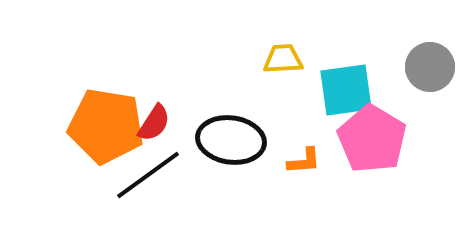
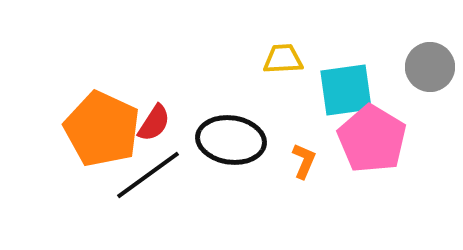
orange pentagon: moved 4 px left, 3 px down; rotated 16 degrees clockwise
orange L-shape: rotated 63 degrees counterclockwise
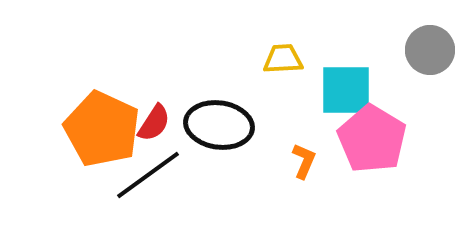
gray circle: moved 17 px up
cyan square: rotated 8 degrees clockwise
black ellipse: moved 12 px left, 15 px up
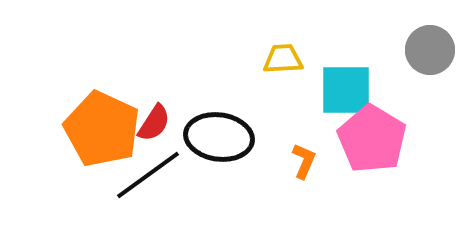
black ellipse: moved 12 px down
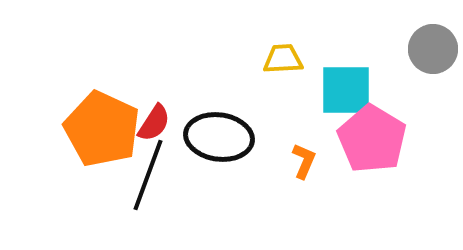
gray circle: moved 3 px right, 1 px up
black line: rotated 34 degrees counterclockwise
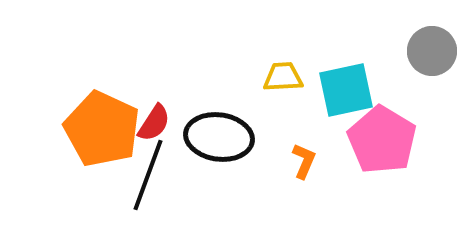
gray circle: moved 1 px left, 2 px down
yellow trapezoid: moved 18 px down
cyan square: rotated 12 degrees counterclockwise
pink pentagon: moved 10 px right, 1 px down
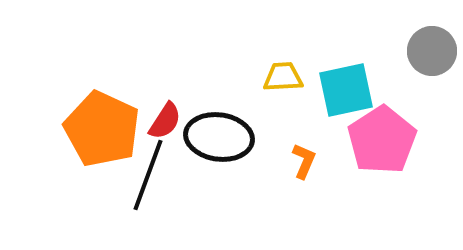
red semicircle: moved 11 px right, 2 px up
pink pentagon: rotated 8 degrees clockwise
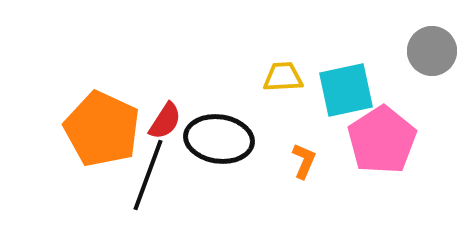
black ellipse: moved 2 px down
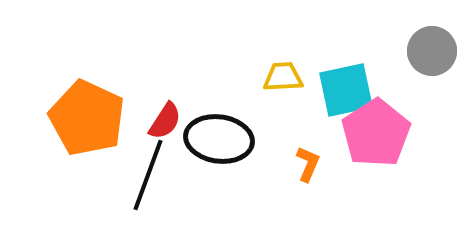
orange pentagon: moved 15 px left, 11 px up
pink pentagon: moved 6 px left, 7 px up
orange L-shape: moved 4 px right, 3 px down
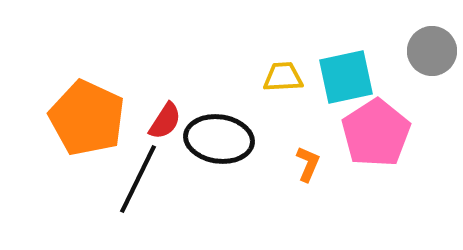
cyan square: moved 13 px up
black line: moved 10 px left, 4 px down; rotated 6 degrees clockwise
